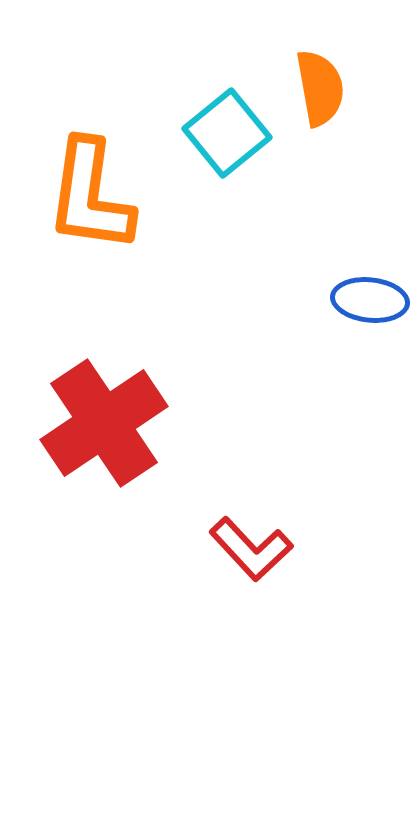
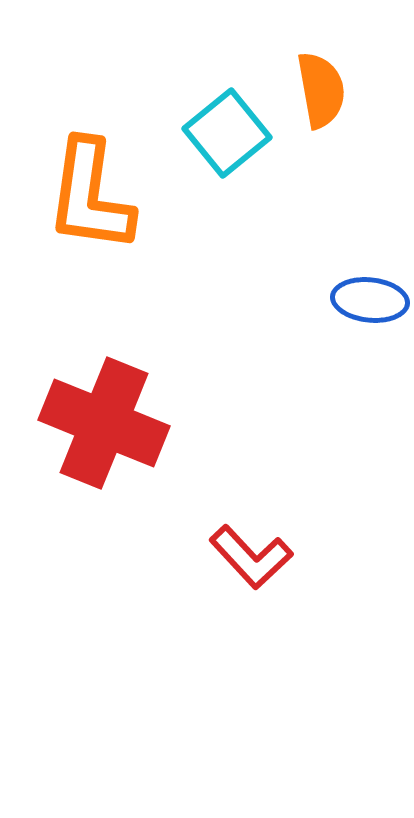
orange semicircle: moved 1 px right, 2 px down
red cross: rotated 34 degrees counterclockwise
red L-shape: moved 8 px down
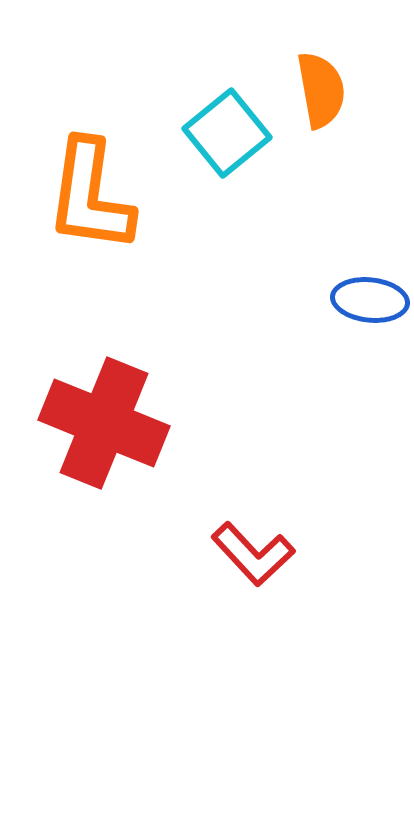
red L-shape: moved 2 px right, 3 px up
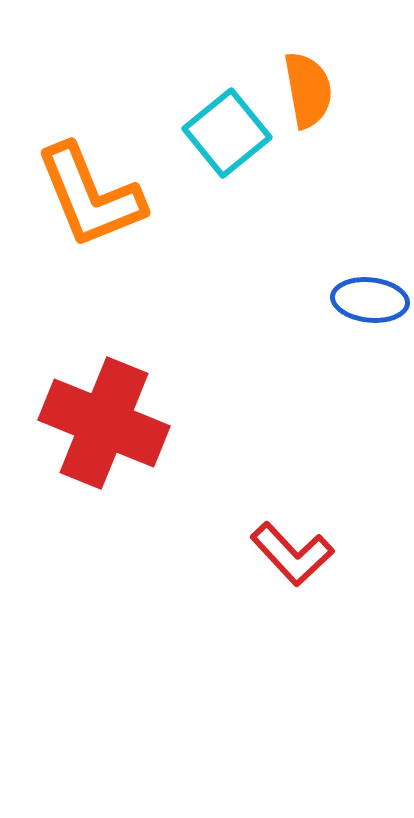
orange semicircle: moved 13 px left
orange L-shape: rotated 30 degrees counterclockwise
red L-shape: moved 39 px right
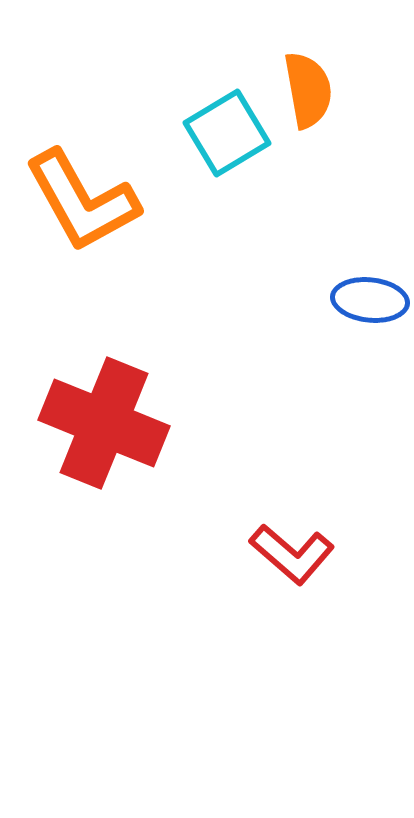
cyan square: rotated 8 degrees clockwise
orange L-shape: moved 8 px left, 5 px down; rotated 7 degrees counterclockwise
red L-shape: rotated 6 degrees counterclockwise
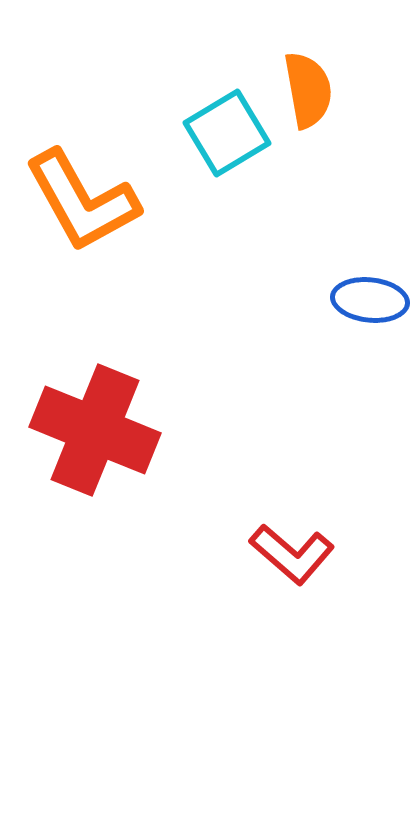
red cross: moved 9 px left, 7 px down
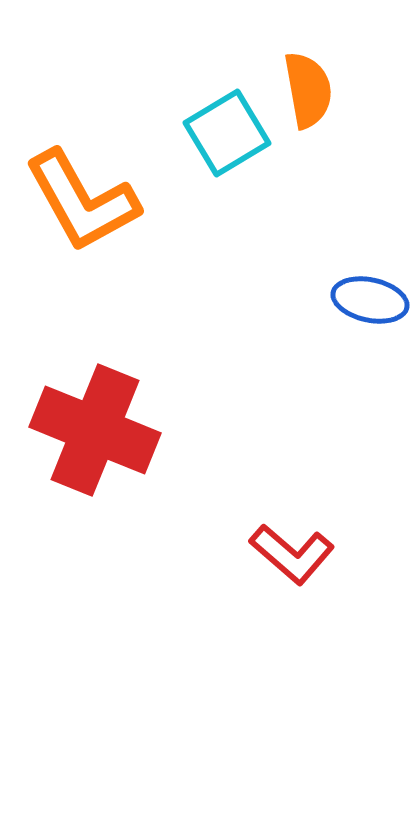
blue ellipse: rotated 6 degrees clockwise
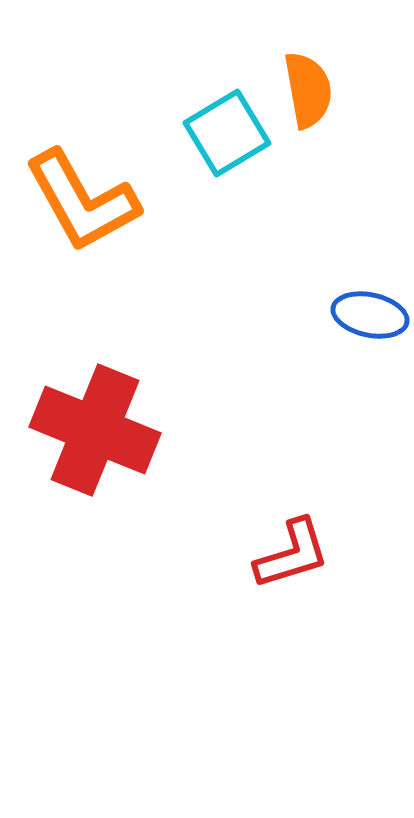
blue ellipse: moved 15 px down
red L-shape: rotated 58 degrees counterclockwise
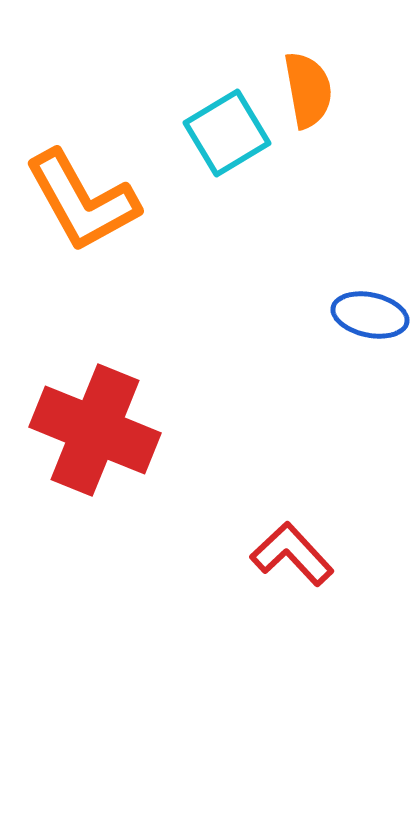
red L-shape: rotated 116 degrees counterclockwise
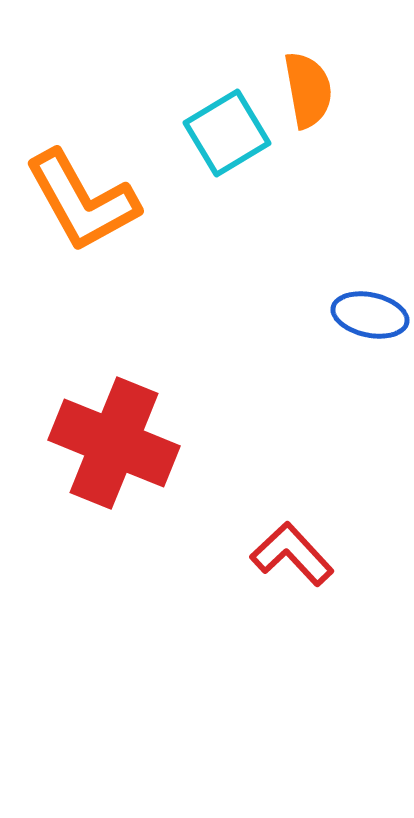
red cross: moved 19 px right, 13 px down
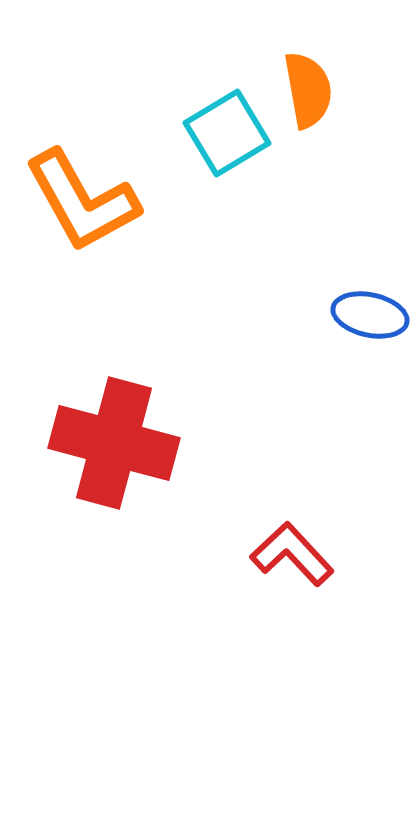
red cross: rotated 7 degrees counterclockwise
